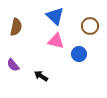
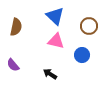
brown circle: moved 1 px left
blue circle: moved 3 px right, 1 px down
black arrow: moved 9 px right, 2 px up
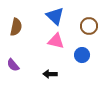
black arrow: rotated 32 degrees counterclockwise
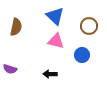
purple semicircle: moved 3 px left, 4 px down; rotated 32 degrees counterclockwise
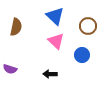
brown circle: moved 1 px left
pink triangle: rotated 30 degrees clockwise
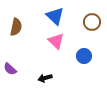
brown circle: moved 4 px right, 4 px up
blue circle: moved 2 px right, 1 px down
purple semicircle: rotated 24 degrees clockwise
black arrow: moved 5 px left, 4 px down; rotated 16 degrees counterclockwise
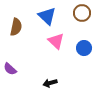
blue triangle: moved 8 px left
brown circle: moved 10 px left, 9 px up
blue circle: moved 8 px up
black arrow: moved 5 px right, 5 px down
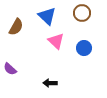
brown semicircle: rotated 18 degrees clockwise
black arrow: rotated 16 degrees clockwise
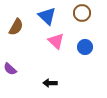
blue circle: moved 1 px right, 1 px up
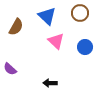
brown circle: moved 2 px left
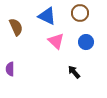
blue triangle: rotated 18 degrees counterclockwise
brown semicircle: rotated 54 degrees counterclockwise
blue circle: moved 1 px right, 5 px up
purple semicircle: rotated 48 degrees clockwise
black arrow: moved 24 px right, 11 px up; rotated 48 degrees clockwise
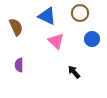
blue circle: moved 6 px right, 3 px up
purple semicircle: moved 9 px right, 4 px up
